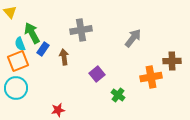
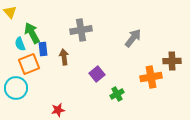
blue rectangle: rotated 40 degrees counterclockwise
orange square: moved 11 px right, 3 px down
green cross: moved 1 px left, 1 px up; rotated 24 degrees clockwise
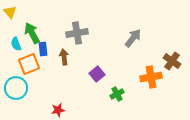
gray cross: moved 4 px left, 3 px down
cyan semicircle: moved 4 px left
brown cross: rotated 36 degrees clockwise
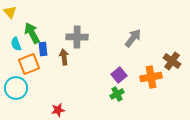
gray cross: moved 4 px down; rotated 10 degrees clockwise
purple square: moved 22 px right, 1 px down
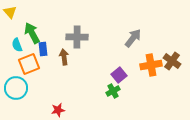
cyan semicircle: moved 1 px right, 1 px down
orange cross: moved 12 px up
green cross: moved 4 px left, 3 px up
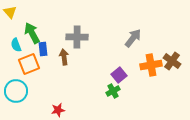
cyan semicircle: moved 1 px left
cyan circle: moved 3 px down
